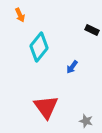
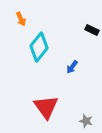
orange arrow: moved 1 px right, 4 px down
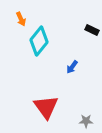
cyan diamond: moved 6 px up
gray star: rotated 16 degrees counterclockwise
